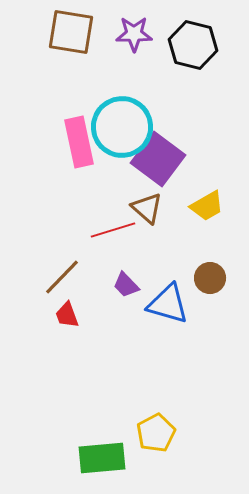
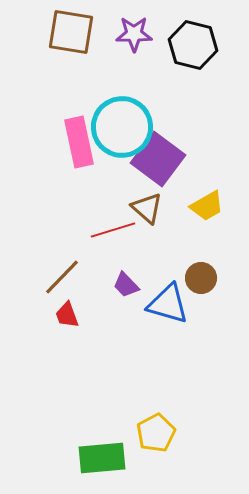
brown circle: moved 9 px left
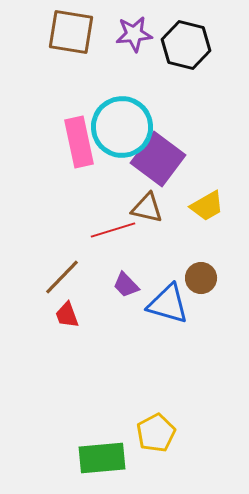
purple star: rotated 6 degrees counterclockwise
black hexagon: moved 7 px left
brown triangle: rotated 28 degrees counterclockwise
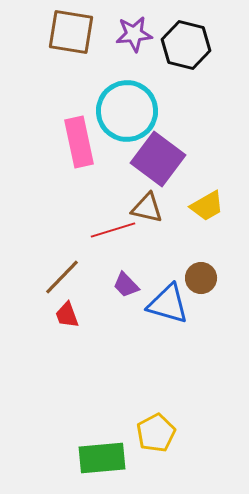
cyan circle: moved 5 px right, 16 px up
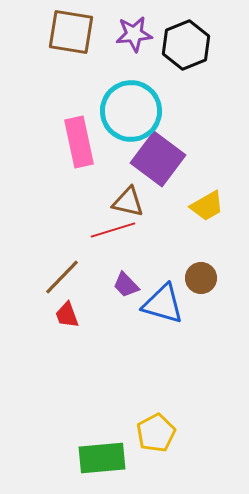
black hexagon: rotated 24 degrees clockwise
cyan circle: moved 4 px right
brown triangle: moved 19 px left, 6 px up
blue triangle: moved 5 px left
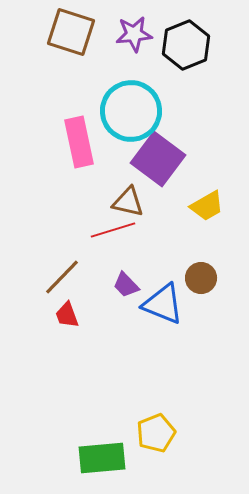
brown square: rotated 9 degrees clockwise
blue triangle: rotated 6 degrees clockwise
yellow pentagon: rotated 6 degrees clockwise
